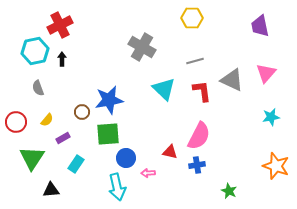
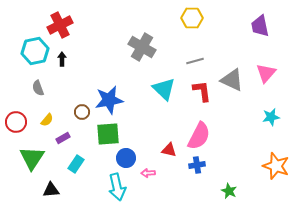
red triangle: moved 1 px left, 2 px up
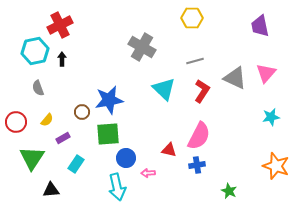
gray triangle: moved 3 px right, 2 px up
red L-shape: rotated 40 degrees clockwise
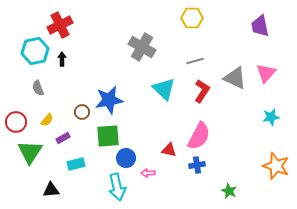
green square: moved 2 px down
green triangle: moved 2 px left, 6 px up
cyan rectangle: rotated 42 degrees clockwise
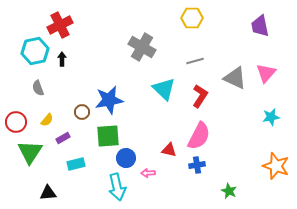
red L-shape: moved 2 px left, 5 px down
black triangle: moved 3 px left, 3 px down
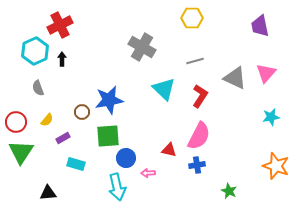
cyan hexagon: rotated 12 degrees counterclockwise
green triangle: moved 9 px left
cyan rectangle: rotated 30 degrees clockwise
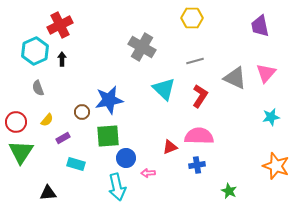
pink semicircle: rotated 116 degrees counterclockwise
red triangle: moved 1 px right, 3 px up; rotated 35 degrees counterclockwise
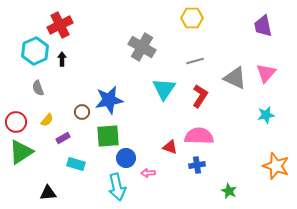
purple trapezoid: moved 3 px right
cyan triangle: rotated 20 degrees clockwise
cyan star: moved 5 px left, 2 px up
red triangle: rotated 42 degrees clockwise
green triangle: rotated 24 degrees clockwise
